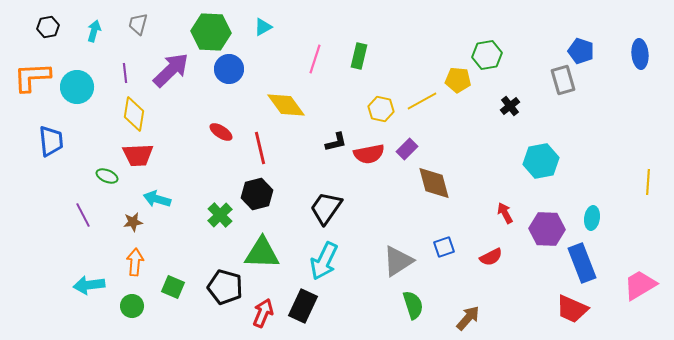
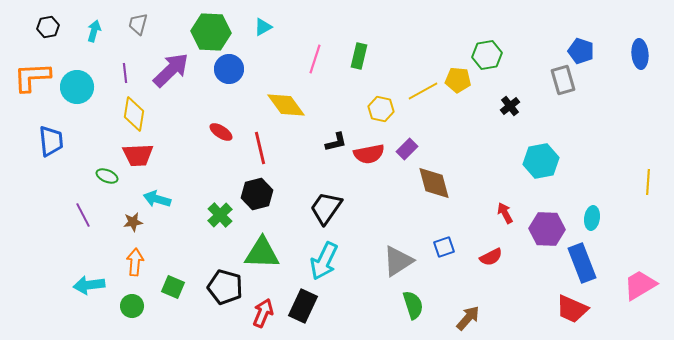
yellow line at (422, 101): moved 1 px right, 10 px up
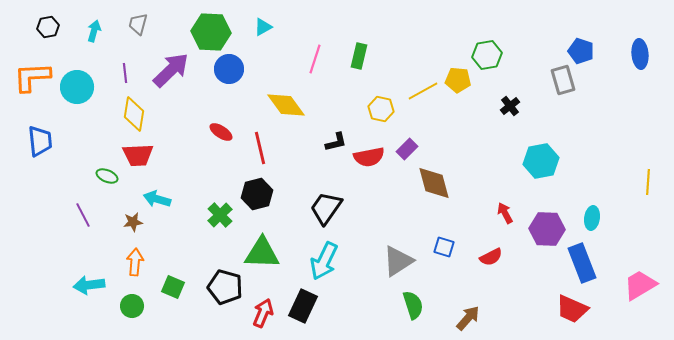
blue trapezoid at (51, 141): moved 11 px left
red semicircle at (369, 154): moved 3 px down
blue square at (444, 247): rotated 35 degrees clockwise
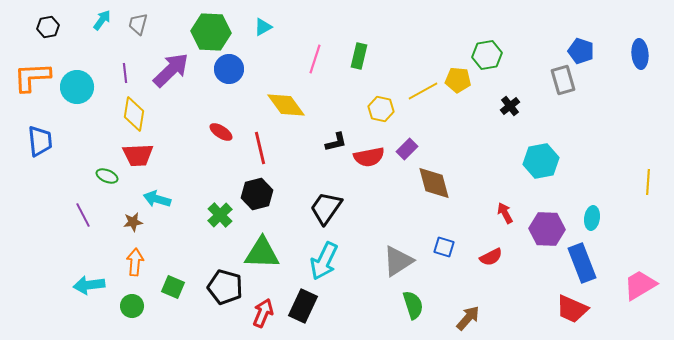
cyan arrow at (94, 31): moved 8 px right, 11 px up; rotated 20 degrees clockwise
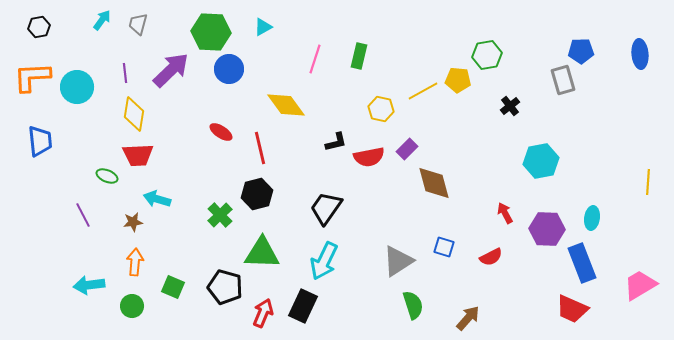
black hexagon at (48, 27): moved 9 px left
blue pentagon at (581, 51): rotated 20 degrees counterclockwise
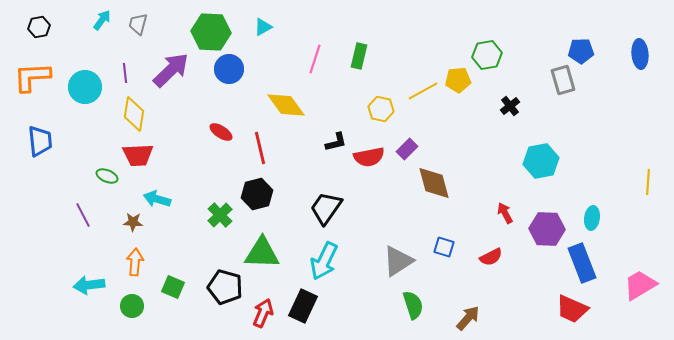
yellow pentagon at (458, 80): rotated 10 degrees counterclockwise
cyan circle at (77, 87): moved 8 px right
brown star at (133, 222): rotated 12 degrees clockwise
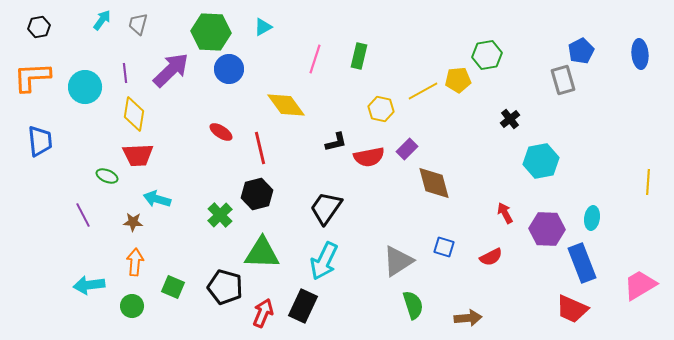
blue pentagon at (581, 51): rotated 25 degrees counterclockwise
black cross at (510, 106): moved 13 px down
brown arrow at (468, 318): rotated 44 degrees clockwise
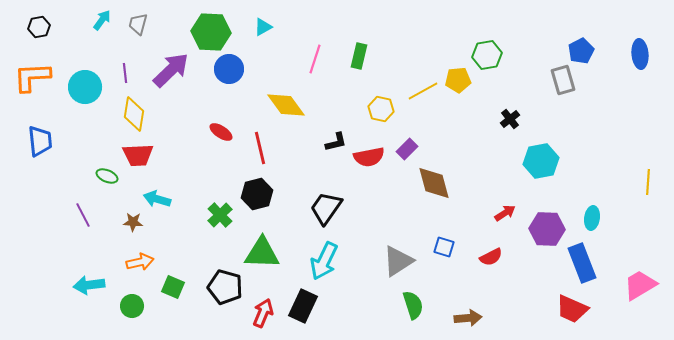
red arrow at (505, 213): rotated 85 degrees clockwise
orange arrow at (135, 262): moved 5 px right; rotated 72 degrees clockwise
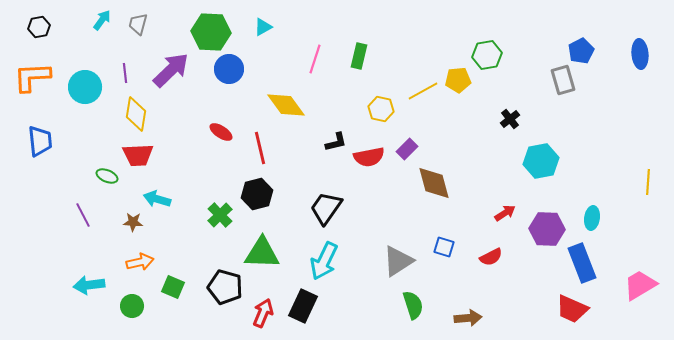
yellow diamond at (134, 114): moved 2 px right
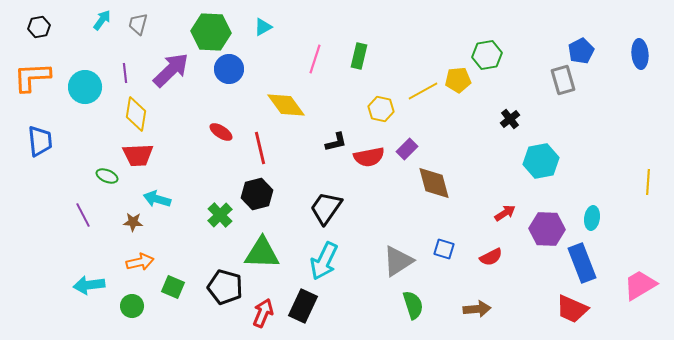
blue square at (444, 247): moved 2 px down
brown arrow at (468, 318): moved 9 px right, 9 px up
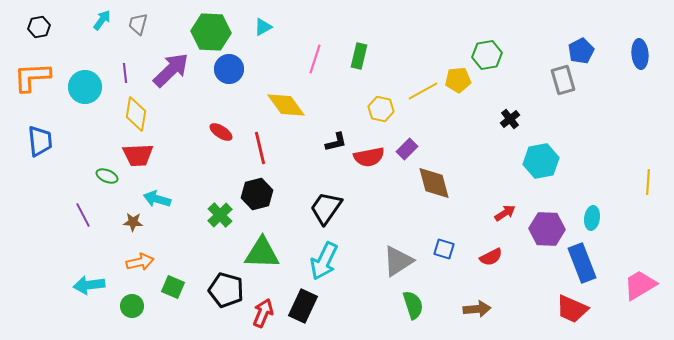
black pentagon at (225, 287): moved 1 px right, 3 px down
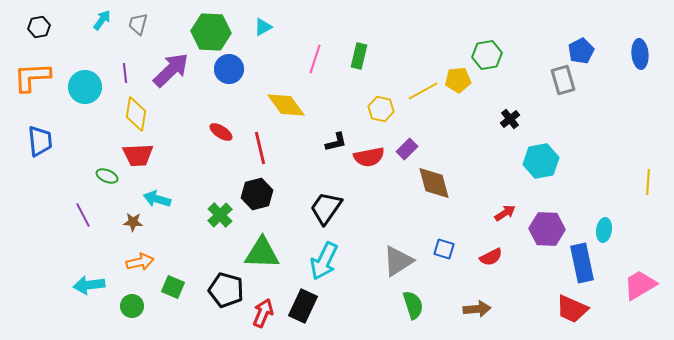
cyan ellipse at (592, 218): moved 12 px right, 12 px down
blue rectangle at (582, 263): rotated 9 degrees clockwise
